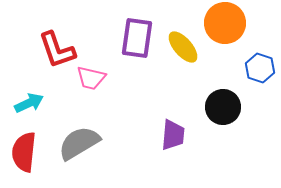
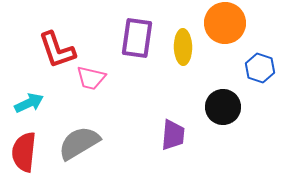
yellow ellipse: rotated 40 degrees clockwise
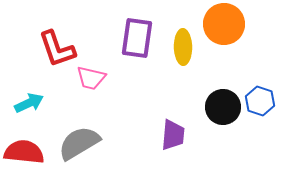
orange circle: moved 1 px left, 1 px down
red L-shape: moved 1 px up
blue hexagon: moved 33 px down
red semicircle: rotated 90 degrees clockwise
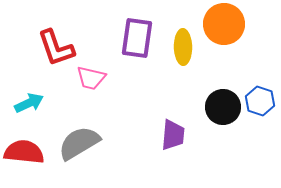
red L-shape: moved 1 px left, 1 px up
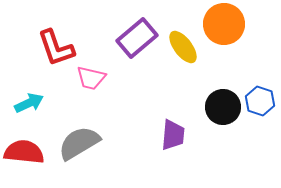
purple rectangle: rotated 42 degrees clockwise
yellow ellipse: rotated 36 degrees counterclockwise
